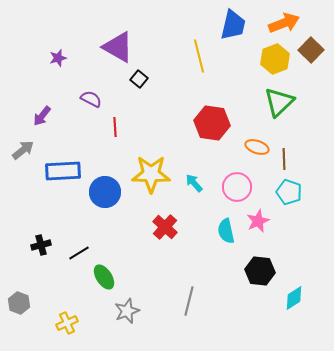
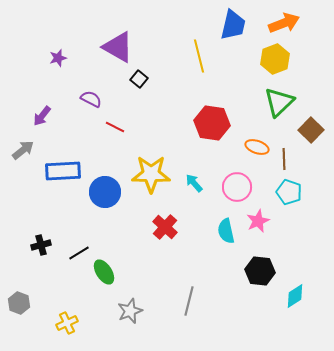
brown square: moved 80 px down
red line: rotated 60 degrees counterclockwise
green ellipse: moved 5 px up
cyan diamond: moved 1 px right, 2 px up
gray star: moved 3 px right
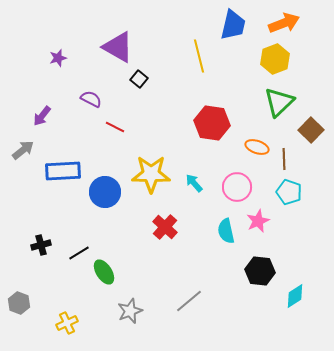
gray line: rotated 36 degrees clockwise
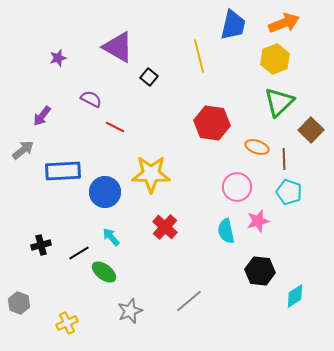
black square: moved 10 px right, 2 px up
cyan arrow: moved 83 px left, 54 px down
pink star: rotated 10 degrees clockwise
green ellipse: rotated 20 degrees counterclockwise
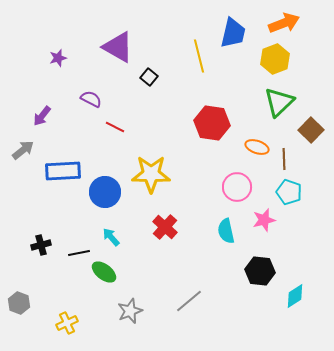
blue trapezoid: moved 8 px down
pink star: moved 6 px right, 1 px up
black line: rotated 20 degrees clockwise
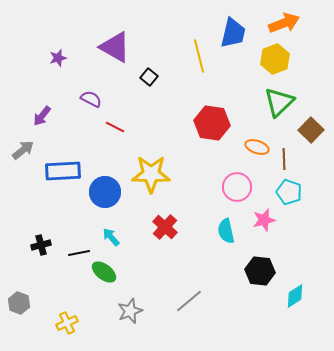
purple triangle: moved 3 px left
